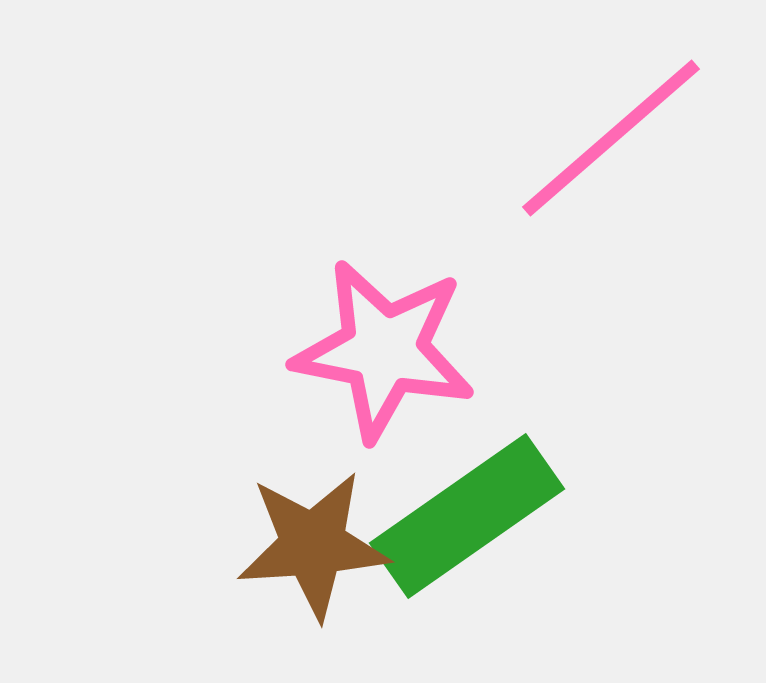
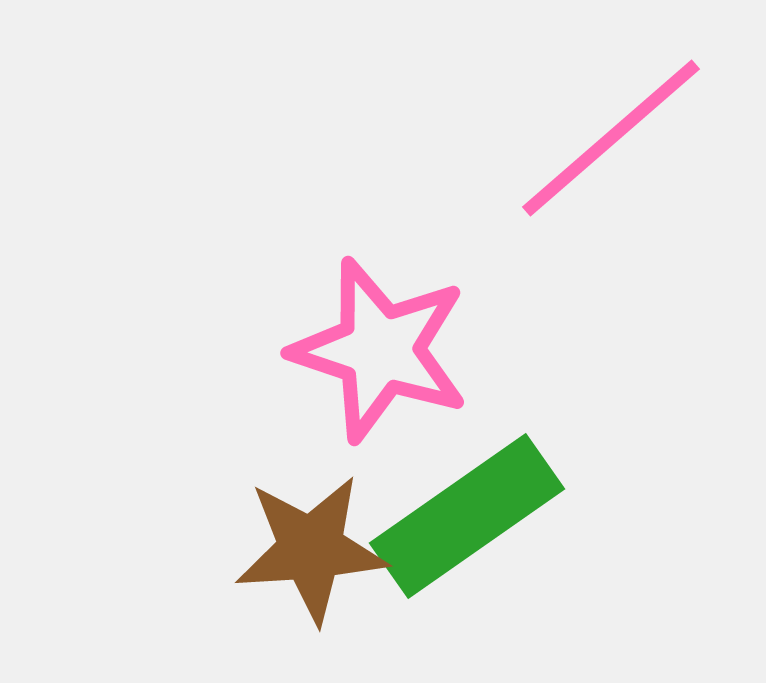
pink star: moved 4 px left; rotated 7 degrees clockwise
brown star: moved 2 px left, 4 px down
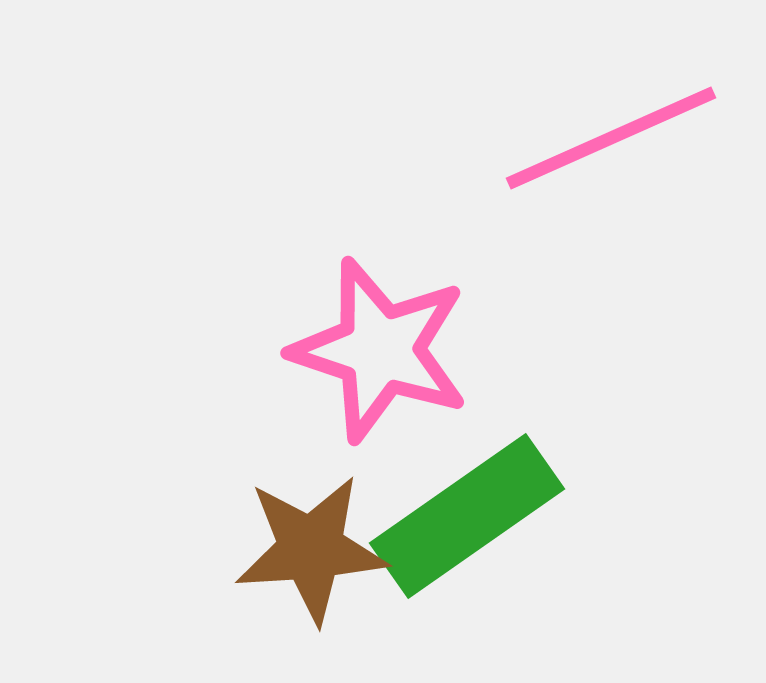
pink line: rotated 17 degrees clockwise
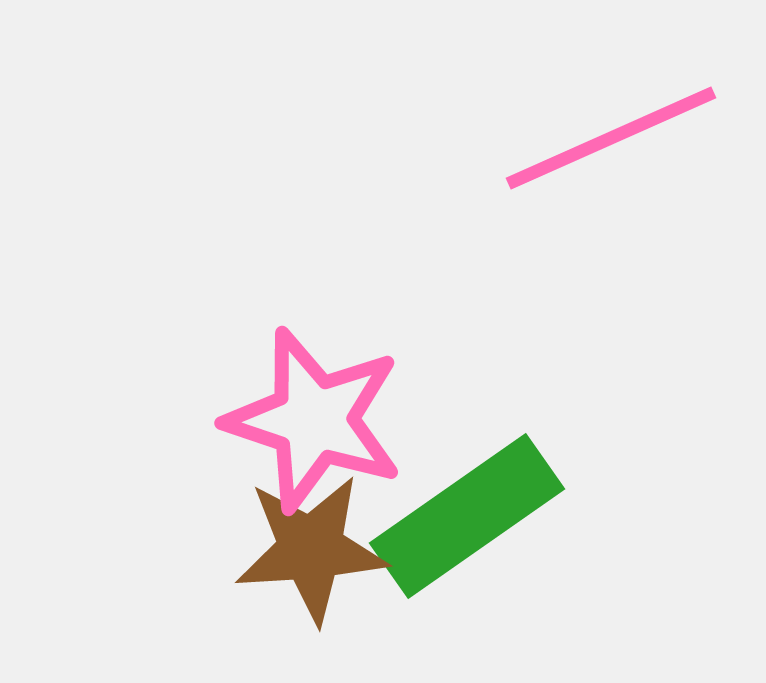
pink star: moved 66 px left, 70 px down
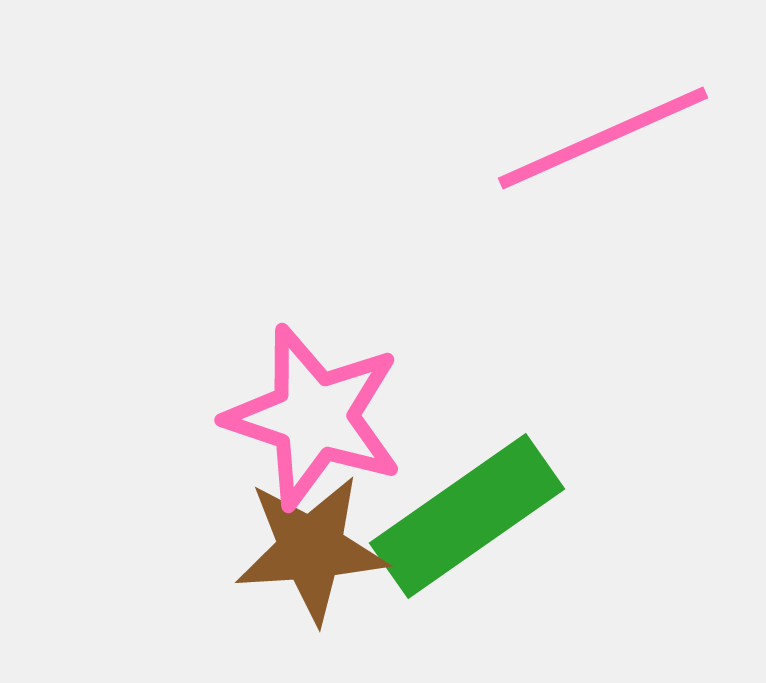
pink line: moved 8 px left
pink star: moved 3 px up
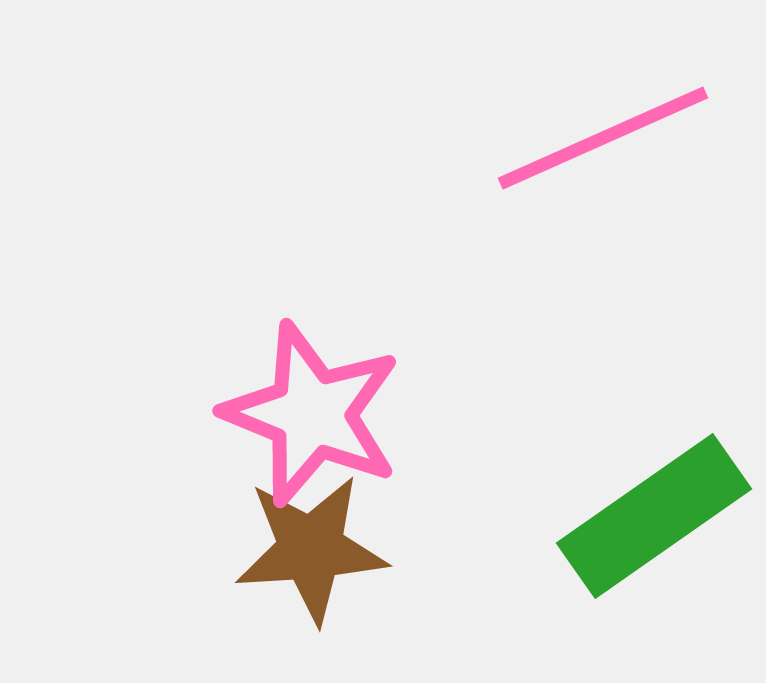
pink star: moved 2 px left, 3 px up; rotated 4 degrees clockwise
green rectangle: moved 187 px right
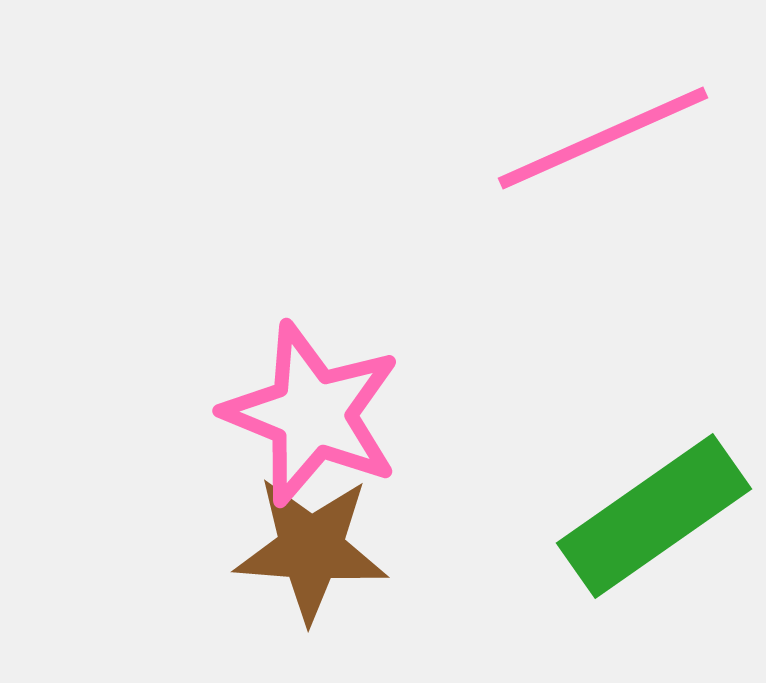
brown star: rotated 8 degrees clockwise
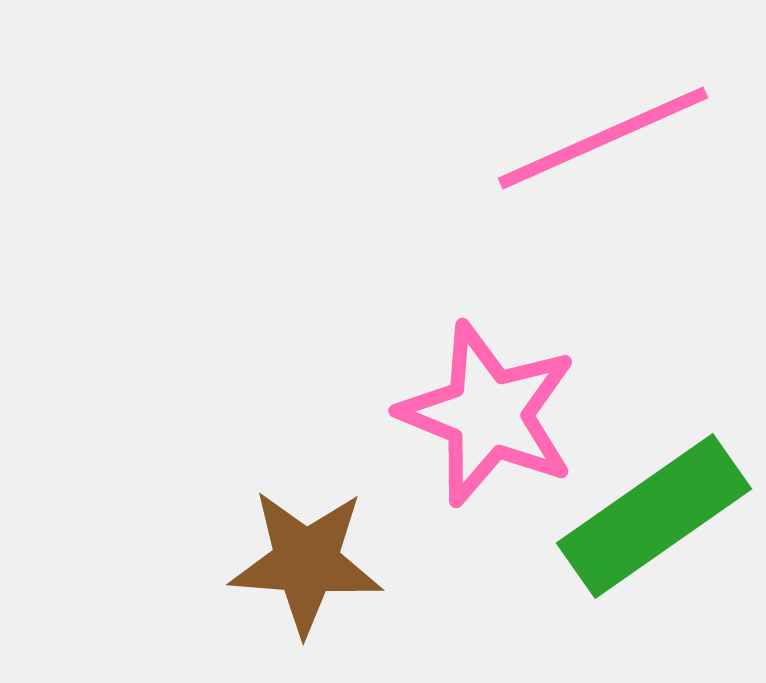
pink star: moved 176 px right
brown star: moved 5 px left, 13 px down
